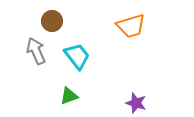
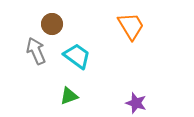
brown circle: moved 3 px down
orange trapezoid: rotated 104 degrees counterclockwise
cyan trapezoid: rotated 16 degrees counterclockwise
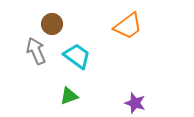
orange trapezoid: moved 3 px left; rotated 84 degrees clockwise
purple star: moved 1 px left
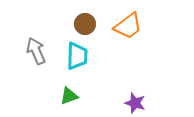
brown circle: moved 33 px right
cyan trapezoid: rotated 56 degrees clockwise
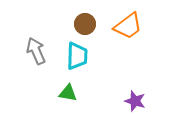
green triangle: moved 1 px left, 3 px up; rotated 30 degrees clockwise
purple star: moved 2 px up
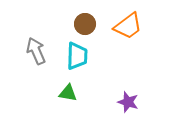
purple star: moved 7 px left, 1 px down
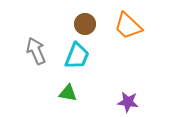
orange trapezoid: rotated 80 degrees clockwise
cyan trapezoid: rotated 20 degrees clockwise
purple star: rotated 10 degrees counterclockwise
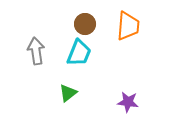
orange trapezoid: rotated 128 degrees counterclockwise
gray arrow: rotated 16 degrees clockwise
cyan trapezoid: moved 2 px right, 3 px up
green triangle: rotated 48 degrees counterclockwise
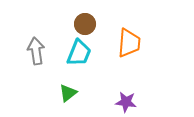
orange trapezoid: moved 1 px right, 17 px down
purple star: moved 2 px left
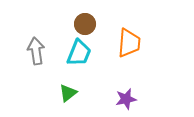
purple star: moved 3 px up; rotated 20 degrees counterclockwise
